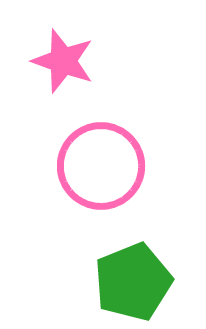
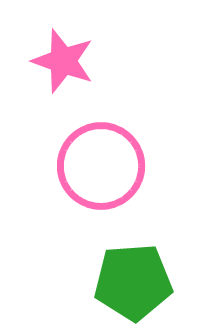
green pentagon: rotated 18 degrees clockwise
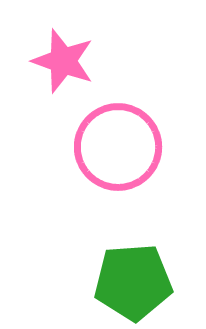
pink circle: moved 17 px right, 19 px up
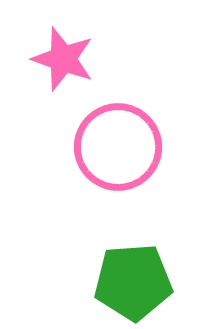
pink star: moved 2 px up
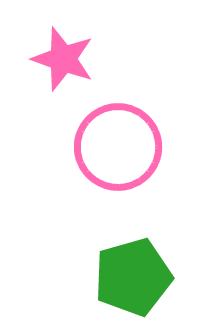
green pentagon: moved 5 px up; rotated 12 degrees counterclockwise
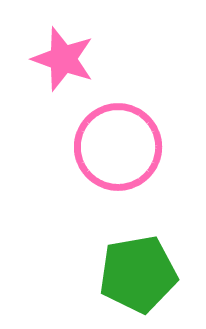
green pentagon: moved 5 px right, 3 px up; rotated 6 degrees clockwise
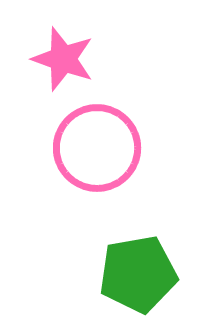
pink circle: moved 21 px left, 1 px down
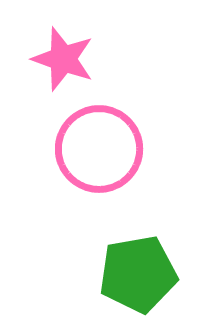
pink circle: moved 2 px right, 1 px down
